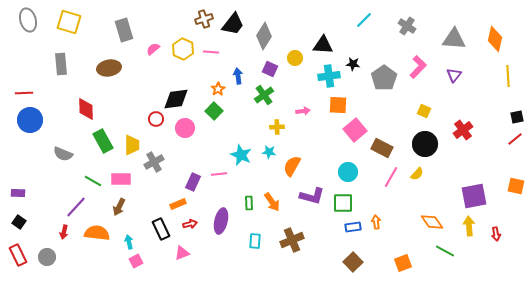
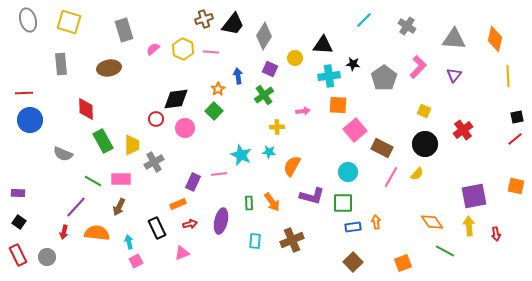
black rectangle at (161, 229): moved 4 px left, 1 px up
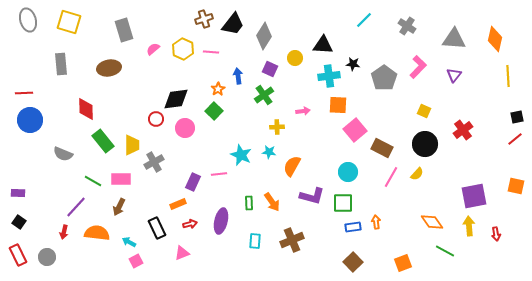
green rectangle at (103, 141): rotated 10 degrees counterclockwise
cyan arrow at (129, 242): rotated 48 degrees counterclockwise
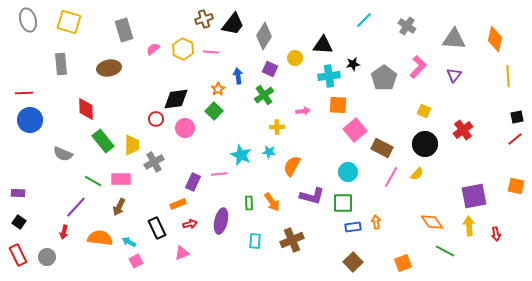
black star at (353, 64): rotated 16 degrees counterclockwise
orange semicircle at (97, 233): moved 3 px right, 5 px down
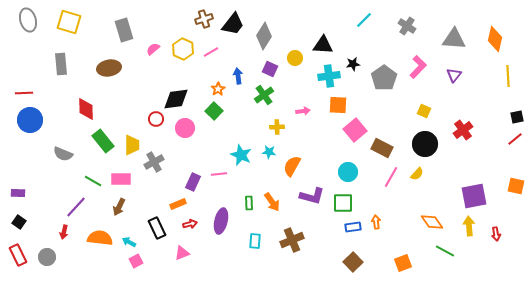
pink line at (211, 52): rotated 35 degrees counterclockwise
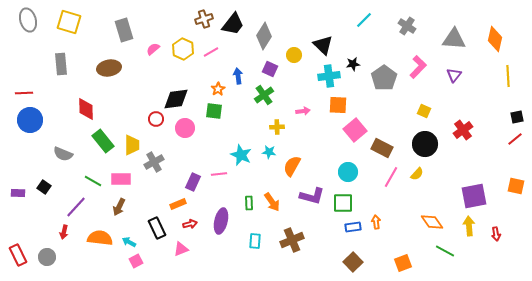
black triangle at (323, 45): rotated 40 degrees clockwise
yellow circle at (295, 58): moved 1 px left, 3 px up
green square at (214, 111): rotated 36 degrees counterclockwise
black square at (19, 222): moved 25 px right, 35 px up
pink triangle at (182, 253): moved 1 px left, 4 px up
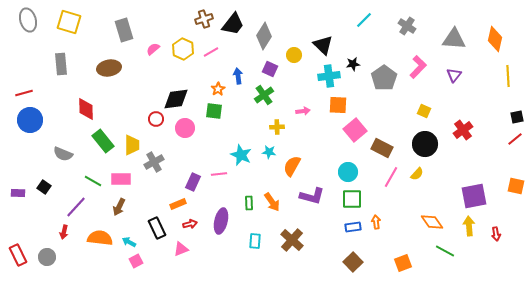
red line at (24, 93): rotated 12 degrees counterclockwise
green square at (343, 203): moved 9 px right, 4 px up
brown cross at (292, 240): rotated 25 degrees counterclockwise
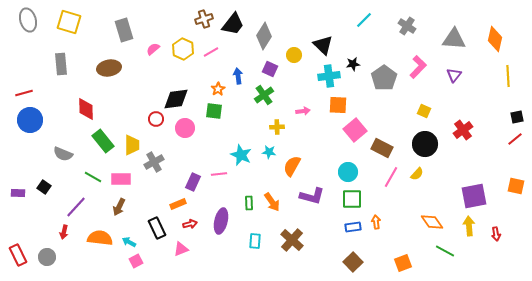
green line at (93, 181): moved 4 px up
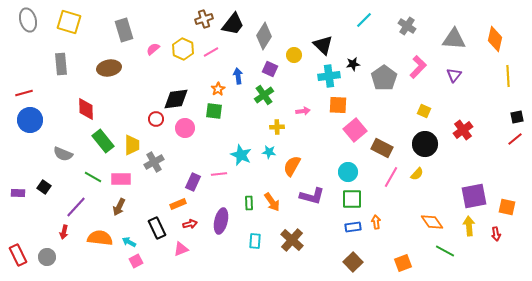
orange square at (516, 186): moved 9 px left, 21 px down
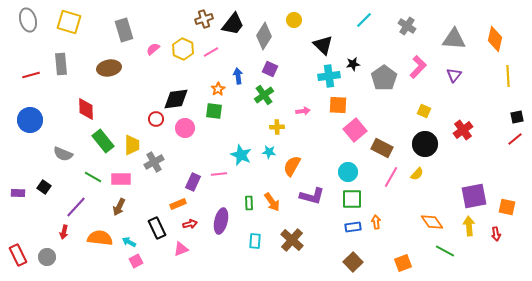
yellow circle at (294, 55): moved 35 px up
red line at (24, 93): moved 7 px right, 18 px up
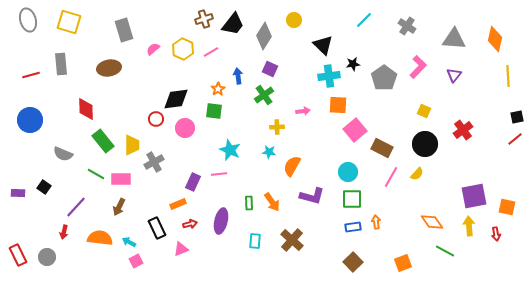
cyan star at (241, 155): moved 11 px left, 5 px up
green line at (93, 177): moved 3 px right, 3 px up
